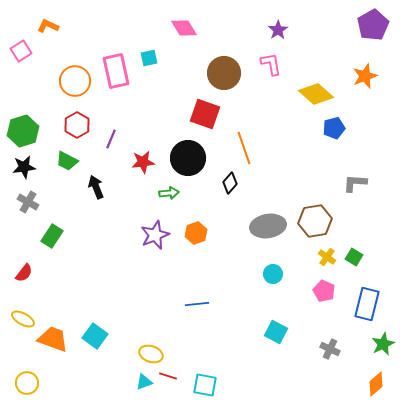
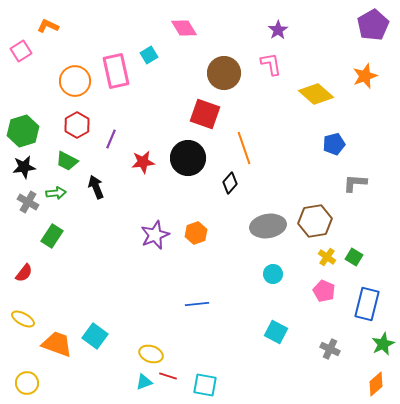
cyan square at (149, 58): moved 3 px up; rotated 18 degrees counterclockwise
blue pentagon at (334, 128): moved 16 px down
green arrow at (169, 193): moved 113 px left
orange trapezoid at (53, 339): moved 4 px right, 5 px down
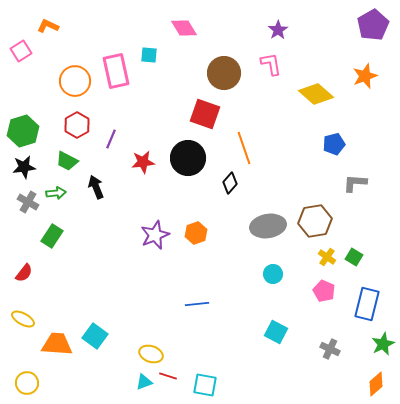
cyan square at (149, 55): rotated 36 degrees clockwise
orange trapezoid at (57, 344): rotated 16 degrees counterclockwise
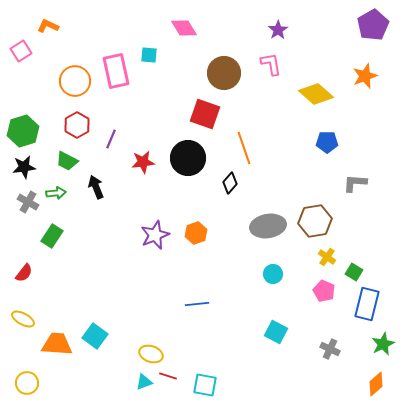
blue pentagon at (334, 144): moved 7 px left, 2 px up; rotated 15 degrees clockwise
green square at (354, 257): moved 15 px down
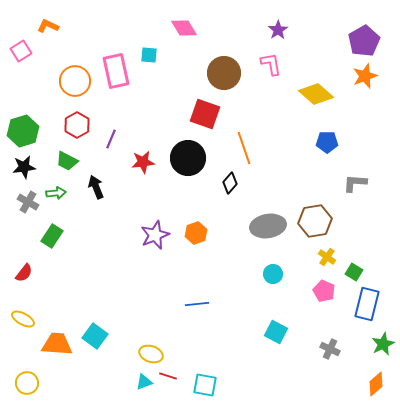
purple pentagon at (373, 25): moved 9 px left, 16 px down
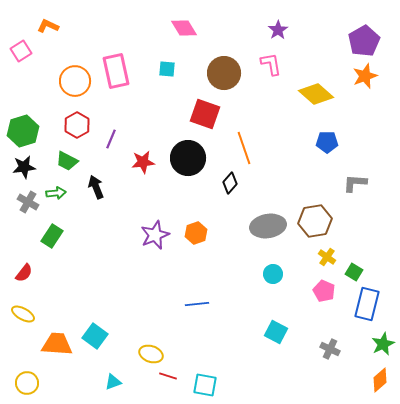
cyan square at (149, 55): moved 18 px right, 14 px down
yellow ellipse at (23, 319): moved 5 px up
cyan triangle at (144, 382): moved 31 px left
orange diamond at (376, 384): moved 4 px right, 4 px up
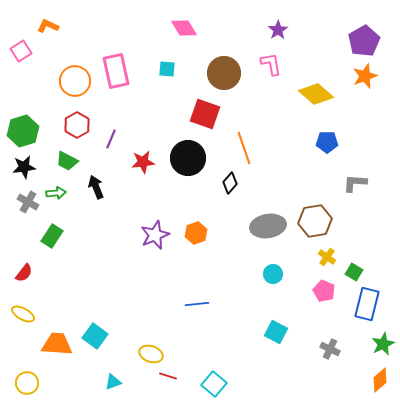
cyan square at (205, 385): moved 9 px right, 1 px up; rotated 30 degrees clockwise
